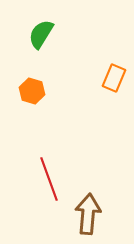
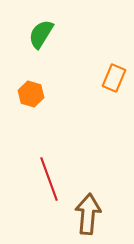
orange hexagon: moved 1 px left, 3 px down
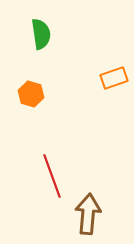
green semicircle: rotated 140 degrees clockwise
orange rectangle: rotated 48 degrees clockwise
red line: moved 3 px right, 3 px up
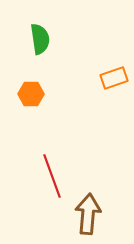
green semicircle: moved 1 px left, 5 px down
orange hexagon: rotated 15 degrees counterclockwise
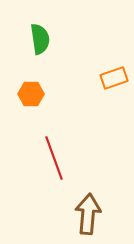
red line: moved 2 px right, 18 px up
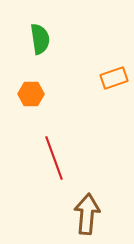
brown arrow: moved 1 px left
